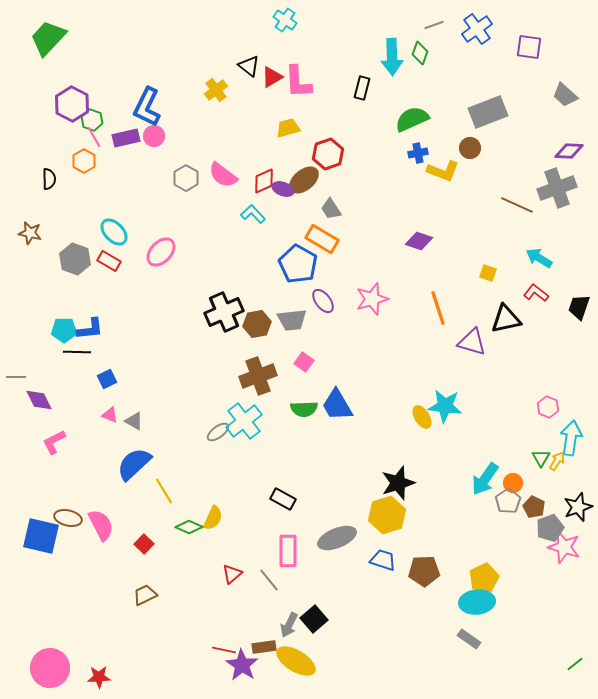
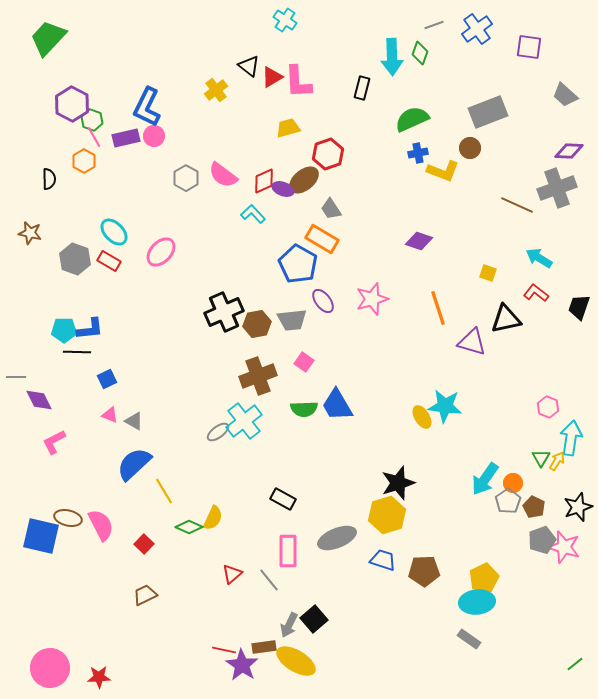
gray pentagon at (550, 528): moved 8 px left, 12 px down
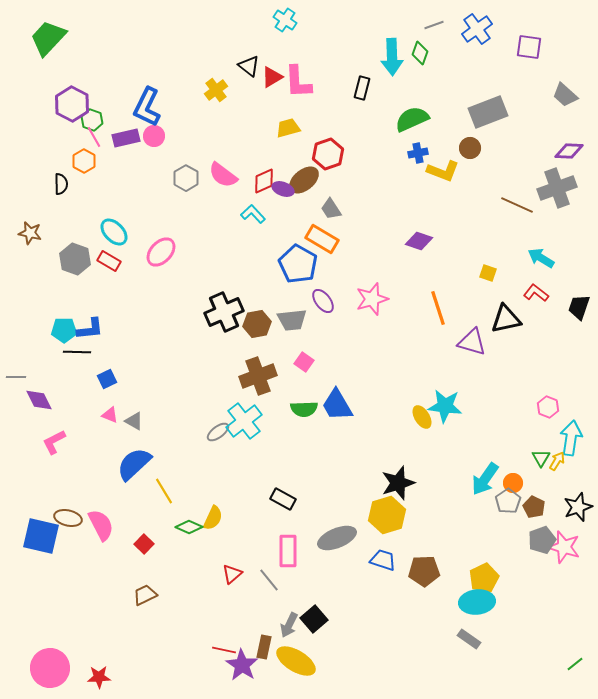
black semicircle at (49, 179): moved 12 px right, 5 px down
cyan arrow at (539, 258): moved 2 px right
brown rectangle at (264, 647): rotated 70 degrees counterclockwise
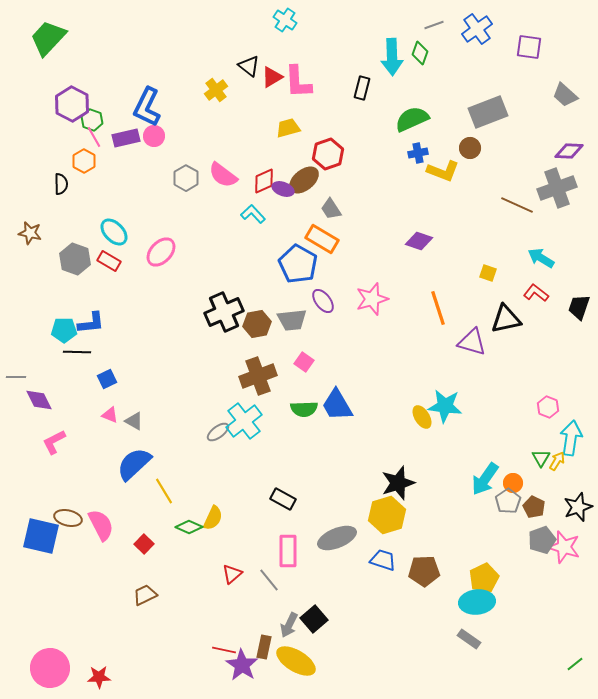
blue L-shape at (90, 329): moved 1 px right, 6 px up
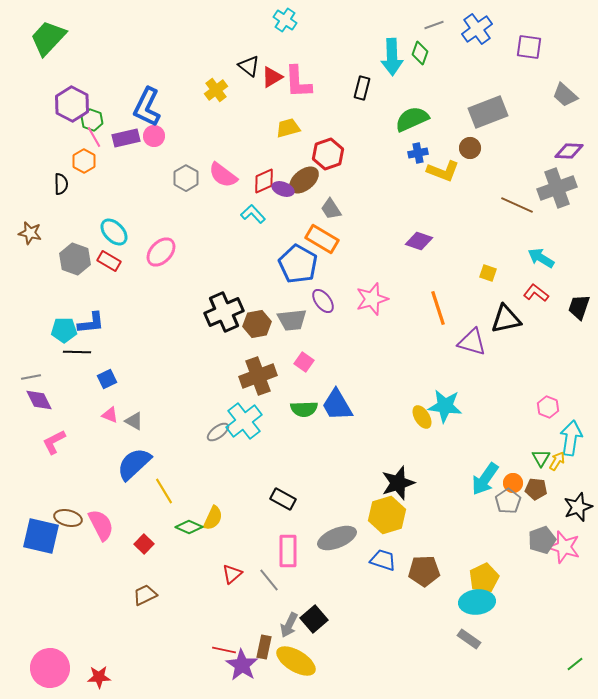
gray line at (16, 377): moved 15 px right; rotated 12 degrees counterclockwise
brown pentagon at (534, 507): moved 2 px right, 18 px up; rotated 20 degrees counterclockwise
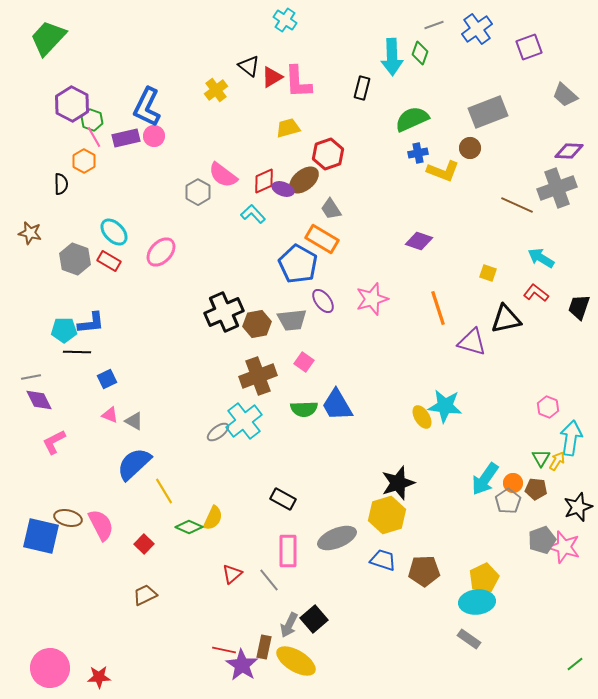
purple square at (529, 47): rotated 28 degrees counterclockwise
gray hexagon at (186, 178): moved 12 px right, 14 px down
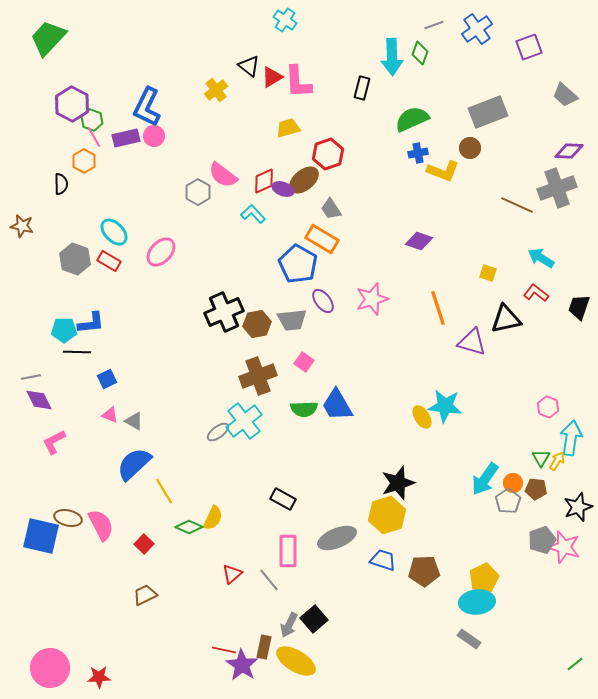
brown star at (30, 233): moved 8 px left, 7 px up
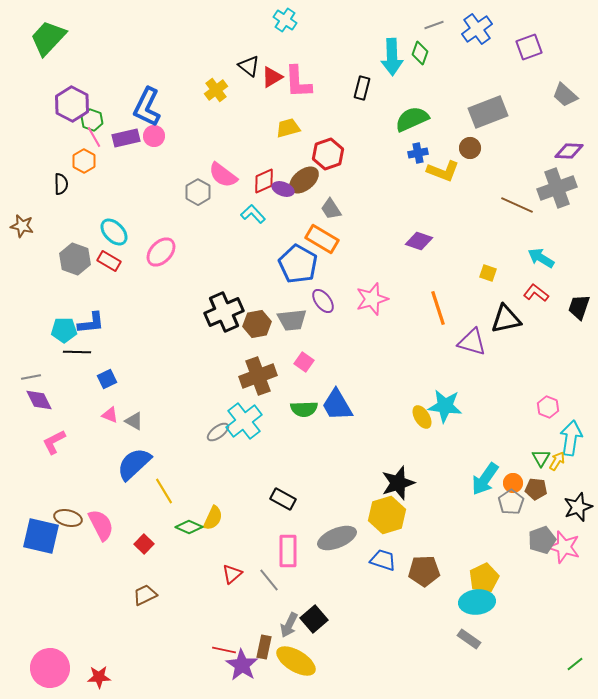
gray pentagon at (508, 501): moved 3 px right, 1 px down
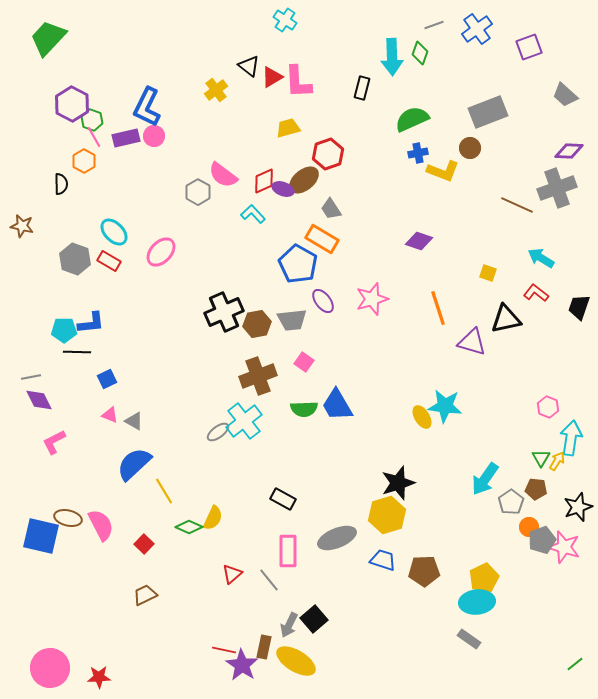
orange circle at (513, 483): moved 16 px right, 44 px down
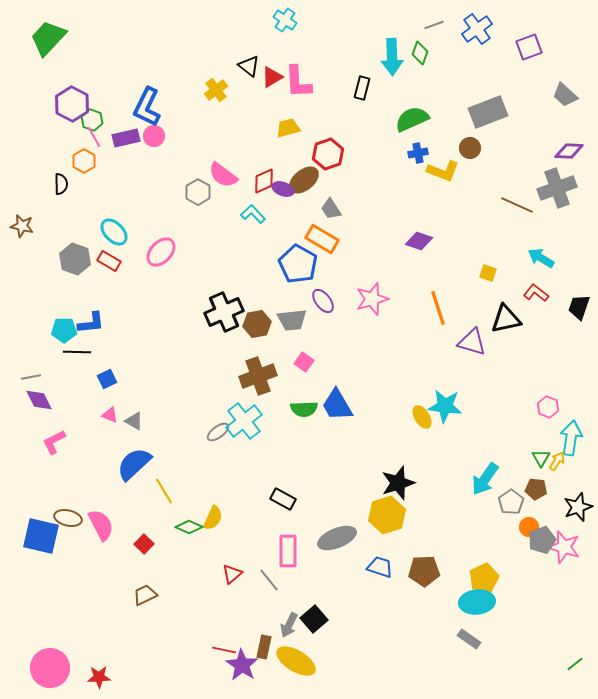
blue trapezoid at (383, 560): moved 3 px left, 7 px down
